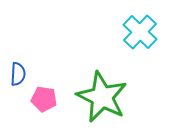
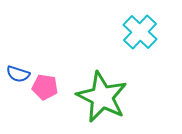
blue semicircle: rotated 105 degrees clockwise
pink pentagon: moved 1 px right, 12 px up
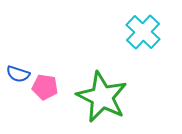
cyan cross: moved 3 px right
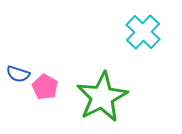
pink pentagon: rotated 20 degrees clockwise
green star: rotated 18 degrees clockwise
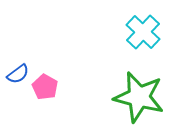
blue semicircle: rotated 55 degrees counterclockwise
green star: moved 37 px right; rotated 30 degrees counterclockwise
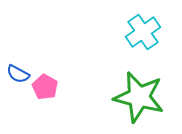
cyan cross: rotated 12 degrees clockwise
blue semicircle: rotated 65 degrees clockwise
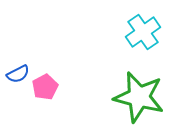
blue semicircle: rotated 55 degrees counterclockwise
pink pentagon: rotated 15 degrees clockwise
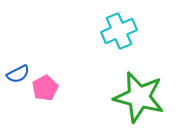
cyan cross: moved 24 px left, 1 px up; rotated 12 degrees clockwise
pink pentagon: moved 1 px down
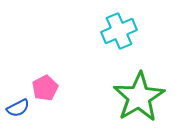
blue semicircle: moved 34 px down
green star: rotated 27 degrees clockwise
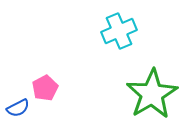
green star: moved 13 px right, 3 px up
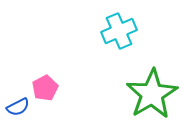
blue semicircle: moved 1 px up
